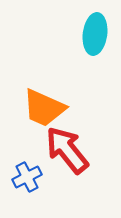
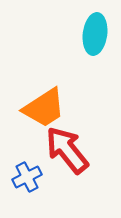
orange trapezoid: rotated 57 degrees counterclockwise
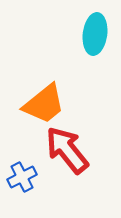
orange trapezoid: moved 4 px up; rotated 6 degrees counterclockwise
blue cross: moved 5 px left
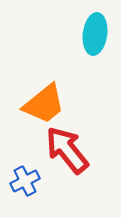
blue cross: moved 3 px right, 4 px down
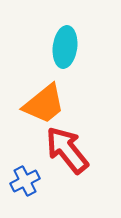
cyan ellipse: moved 30 px left, 13 px down
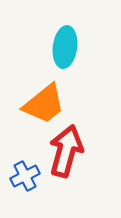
red arrow: moved 1 px left, 1 px down; rotated 54 degrees clockwise
blue cross: moved 5 px up
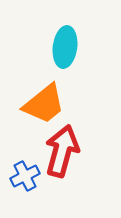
red arrow: moved 4 px left
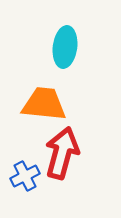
orange trapezoid: rotated 135 degrees counterclockwise
red arrow: moved 2 px down
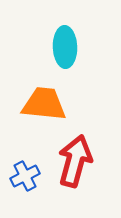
cyan ellipse: rotated 9 degrees counterclockwise
red arrow: moved 13 px right, 8 px down
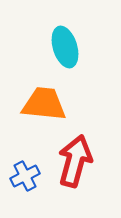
cyan ellipse: rotated 15 degrees counterclockwise
